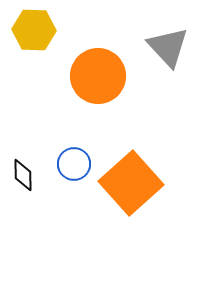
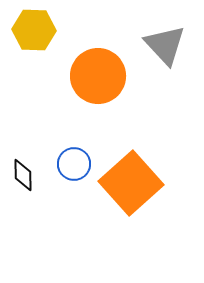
gray triangle: moved 3 px left, 2 px up
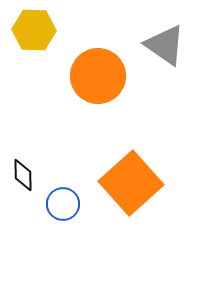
gray triangle: rotated 12 degrees counterclockwise
blue circle: moved 11 px left, 40 px down
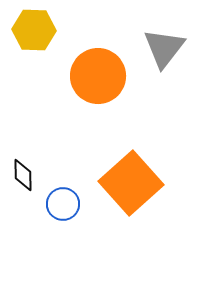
gray triangle: moved 1 px left, 3 px down; rotated 33 degrees clockwise
